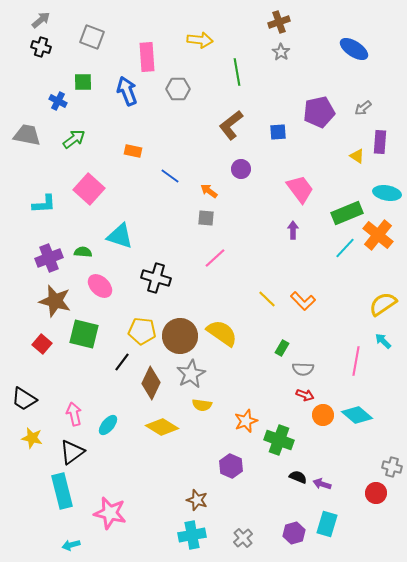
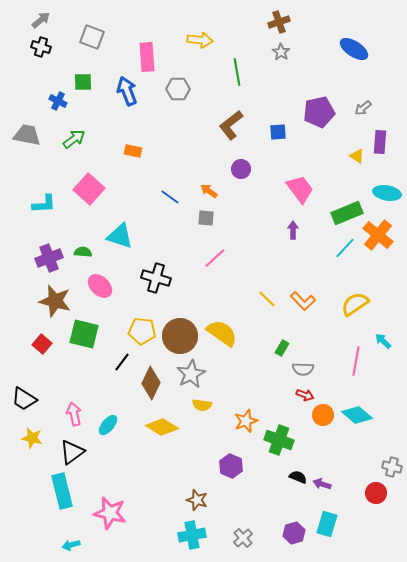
blue line at (170, 176): moved 21 px down
yellow semicircle at (383, 304): moved 28 px left
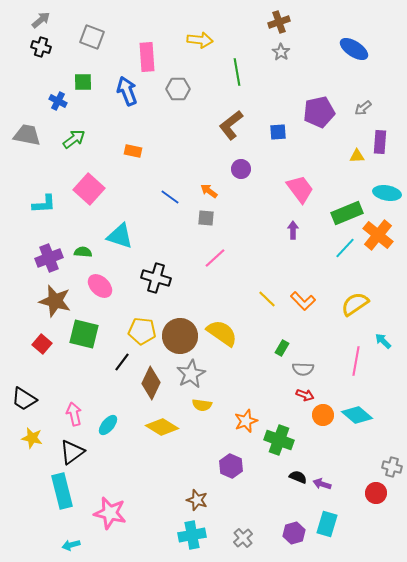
yellow triangle at (357, 156): rotated 35 degrees counterclockwise
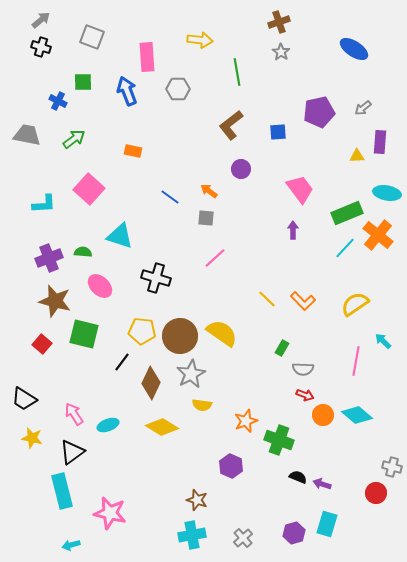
pink arrow at (74, 414): rotated 20 degrees counterclockwise
cyan ellipse at (108, 425): rotated 30 degrees clockwise
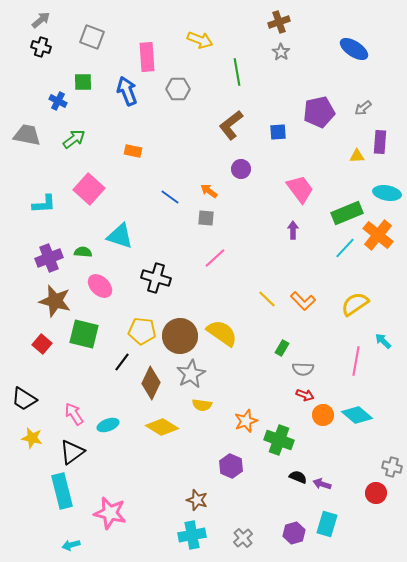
yellow arrow at (200, 40): rotated 15 degrees clockwise
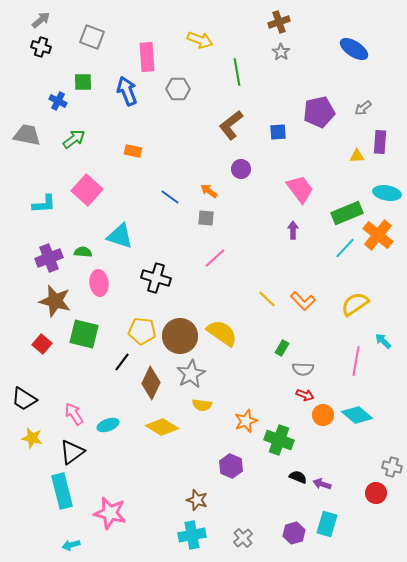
pink square at (89, 189): moved 2 px left, 1 px down
pink ellipse at (100, 286): moved 1 px left, 3 px up; rotated 40 degrees clockwise
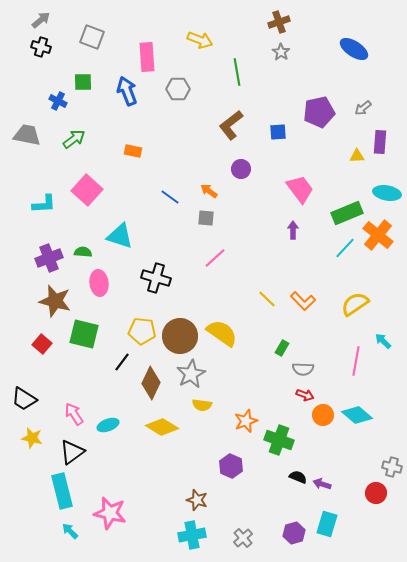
cyan arrow at (71, 545): moved 1 px left, 14 px up; rotated 60 degrees clockwise
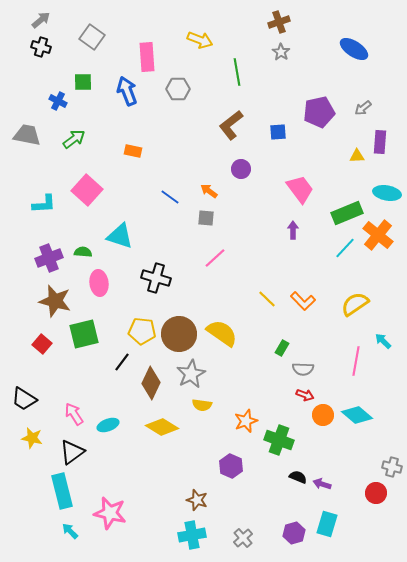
gray square at (92, 37): rotated 15 degrees clockwise
green square at (84, 334): rotated 28 degrees counterclockwise
brown circle at (180, 336): moved 1 px left, 2 px up
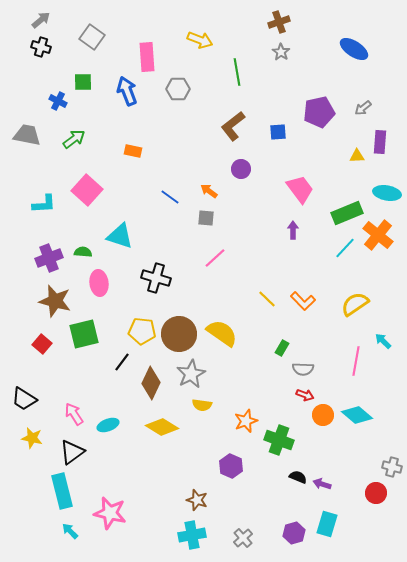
brown L-shape at (231, 125): moved 2 px right, 1 px down
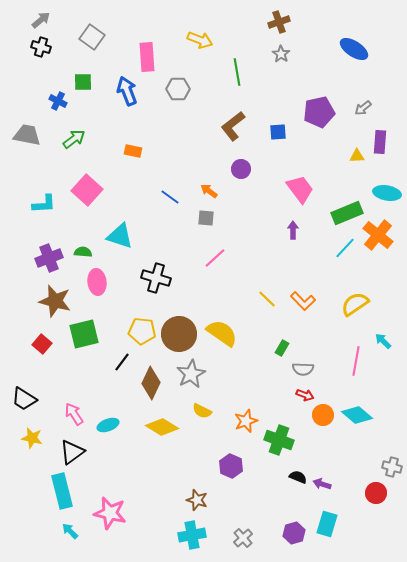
gray star at (281, 52): moved 2 px down
pink ellipse at (99, 283): moved 2 px left, 1 px up
yellow semicircle at (202, 405): moved 6 px down; rotated 18 degrees clockwise
